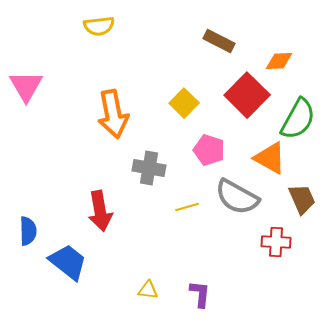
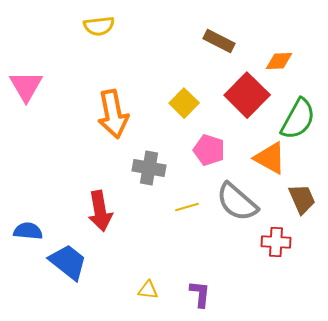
gray semicircle: moved 5 px down; rotated 12 degrees clockwise
blue semicircle: rotated 84 degrees counterclockwise
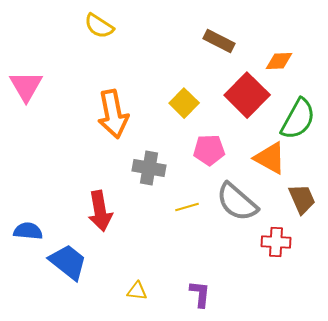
yellow semicircle: rotated 40 degrees clockwise
pink pentagon: rotated 20 degrees counterclockwise
yellow triangle: moved 11 px left, 1 px down
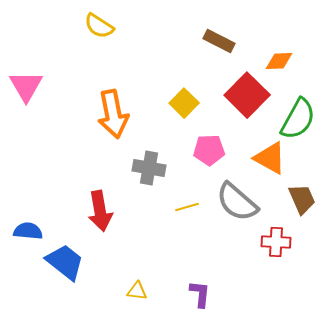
blue trapezoid: moved 3 px left
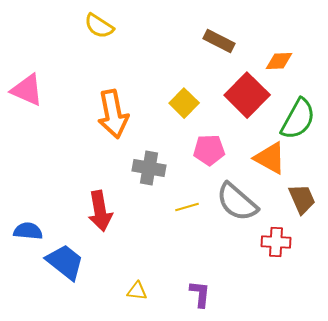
pink triangle: moved 1 px right, 4 px down; rotated 36 degrees counterclockwise
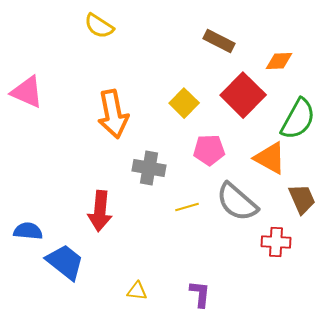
pink triangle: moved 2 px down
red square: moved 4 px left
red arrow: rotated 15 degrees clockwise
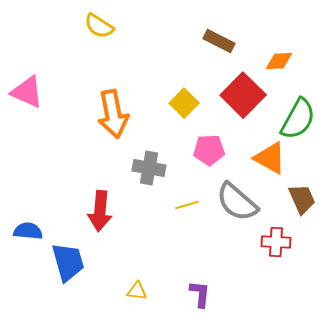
yellow line: moved 2 px up
blue trapezoid: moved 3 px right; rotated 36 degrees clockwise
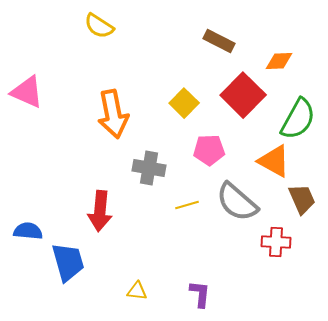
orange triangle: moved 4 px right, 3 px down
